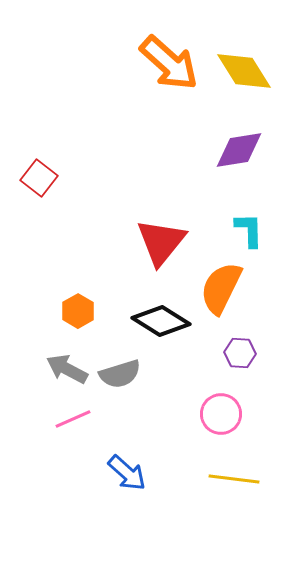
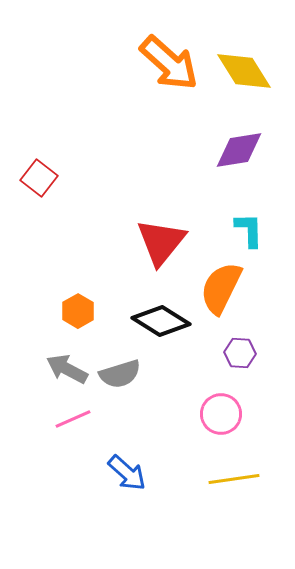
yellow line: rotated 15 degrees counterclockwise
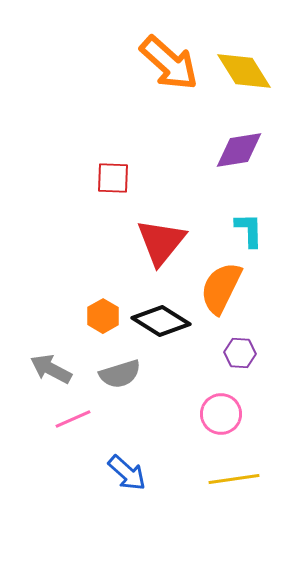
red square: moved 74 px right; rotated 36 degrees counterclockwise
orange hexagon: moved 25 px right, 5 px down
gray arrow: moved 16 px left
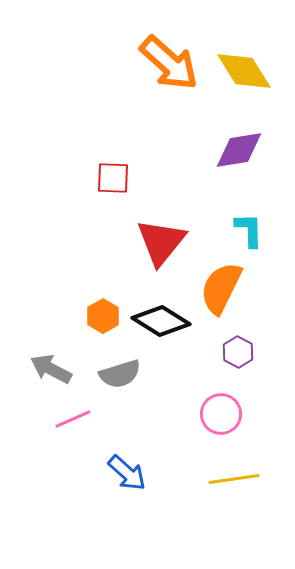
purple hexagon: moved 2 px left, 1 px up; rotated 24 degrees clockwise
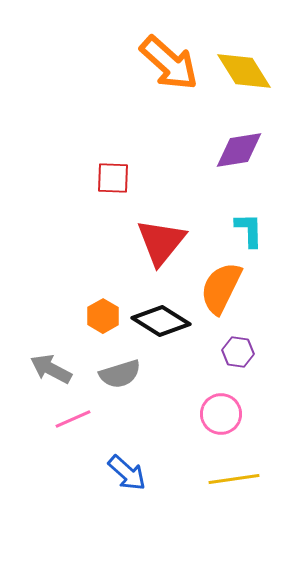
purple hexagon: rotated 20 degrees counterclockwise
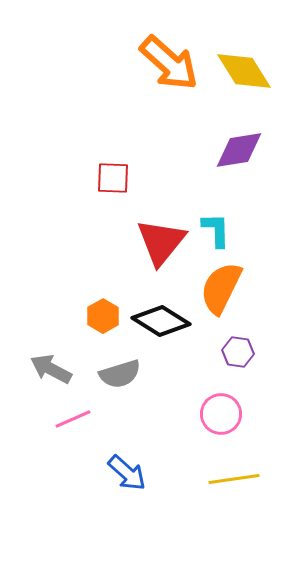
cyan L-shape: moved 33 px left
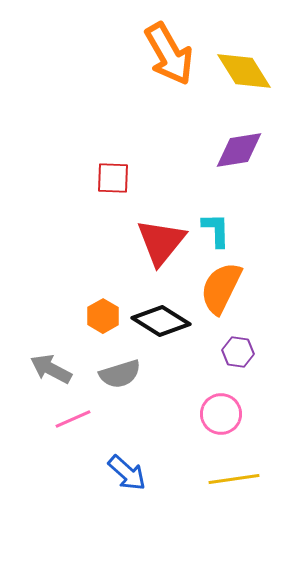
orange arrow: moved 9 px up; rotated 18 degrees clockwise
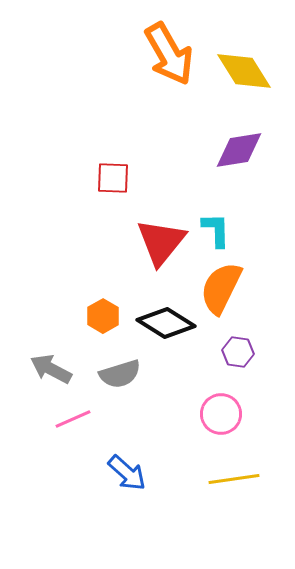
black diamond: moved 5 px right, 2 px down
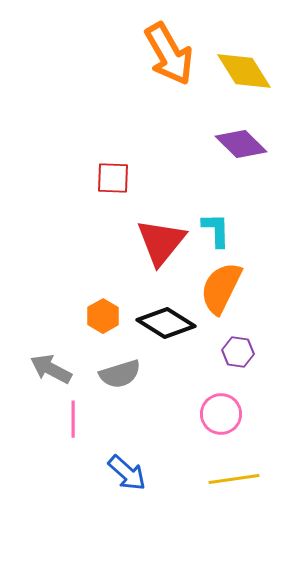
purple diamond: moved 2 px right, 6 px up; rotated 54 degrees clockwise
pink line: rotated 66 degrees counterclockwise
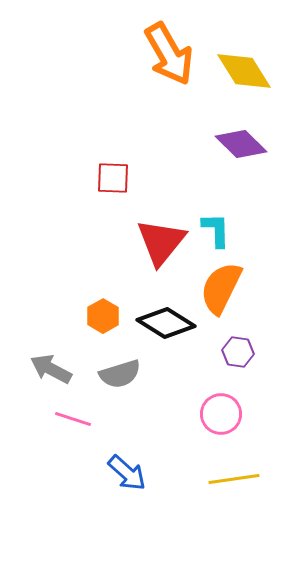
pink line: rotated 72 degrees counterclockwise
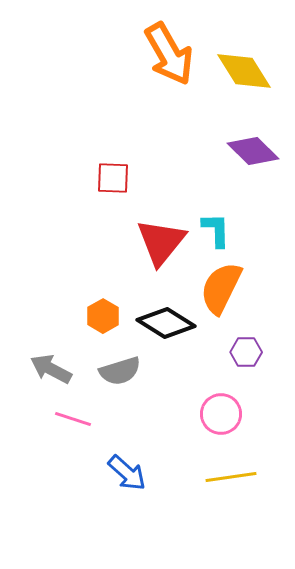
purple diamond: moved 12 px right, 7 px down
purple hexagon: moved 8 px right; rotated 8 degrees counterclockwise
gray semicircle: moved 3 px up
yellow line: moved 3 px left, 2 px up
